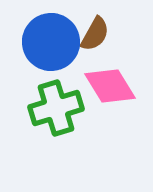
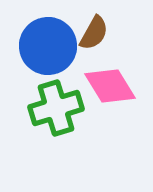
brown semicircle: moved 1 px left, 1 px up
blue circle: moved 3 px left, 4 px down
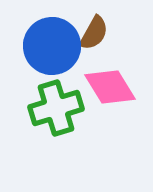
blue circle: moved 4 px right
pink diamond: moved 1 px down
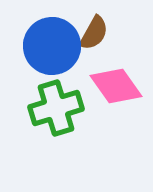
pink diamond: moved 6 px right, 1 px up; rotated 4 degrees counterclockwise
